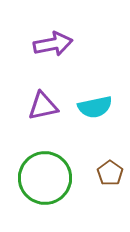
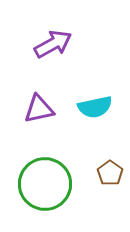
purple arrow: rotated 18 degrees counterclockwise
purple triangle: moved 4 px left, 3 px down
green circle: moved 6 px down
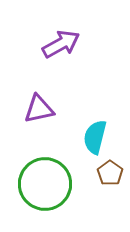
purple arrow: moved 8 px right
cyan semicircle: moved 30 px down; rotated 116 degrees clockwise
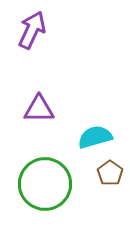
purple arrow: moved 29 px left, 14 px up; rotated 36 degrees counterclockwise
purple triangle: rotated 12 degrees clockwise
cyan semicircle: rotated 60 degrees clockwise
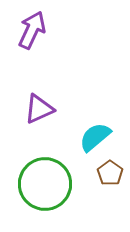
purple triangle: rotated 24 degrees counterclockwise
cyan semicircle: rotated 24 degrees counterclockwise
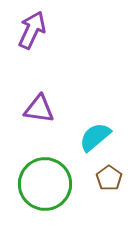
purple triangle: rotated 32 degrees clockwise
brown pentagon: moved 1 px left, 5 px down
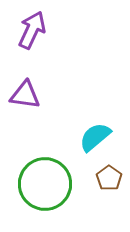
purple triangle: moved 14 px left, 14 px up
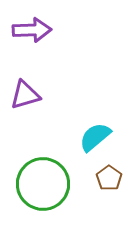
purple arrow: rotated 63 degrees clockwise
purple triangle: rotated 24 degrees counterclockwise
green circle: moved 2 px left
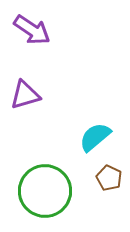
purple arrow: rotated 36 degrees clockwise
brown pentagon: rotated 10 degrees counterclockwise
green circle: moved 2 px right, 7 px down
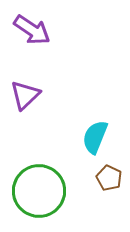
purple triangle: rotated 28 degrees counterclockwise
cyan semicircle: rotated 28 degrees counterclockwise
green circle: moved 6 px left
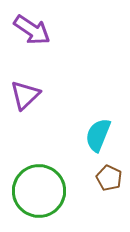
cyan semicircle: moved 3 px right, 2 px up
